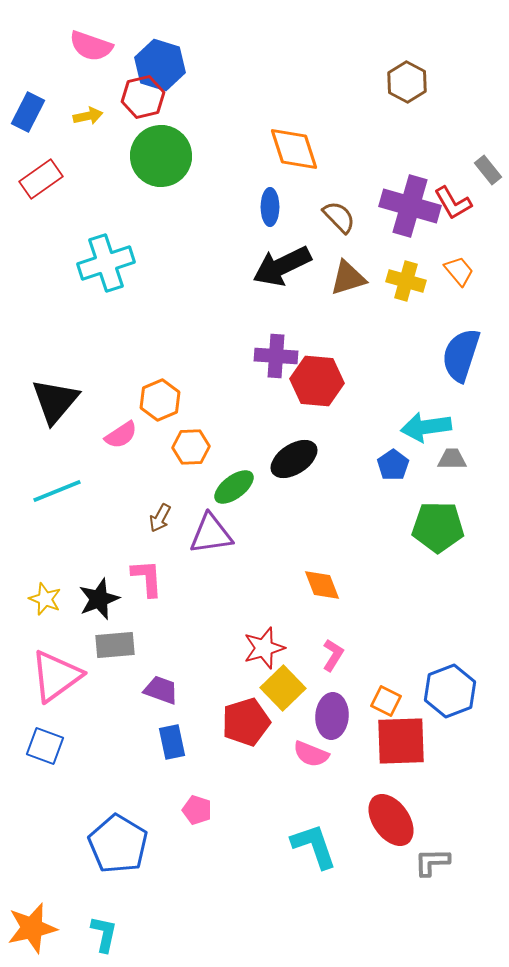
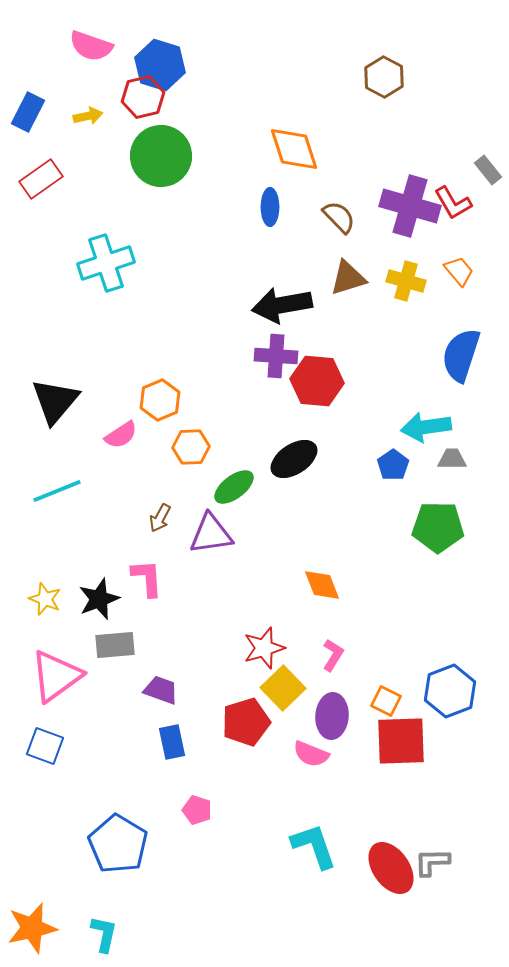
brown hexagon at (407, 82): moved 23 px left, 5 px up
black arrow at (282, 266): moved 39 px down; rotated 16 degrees clockwise
red ellipse at (391, 820): moved 48 px down
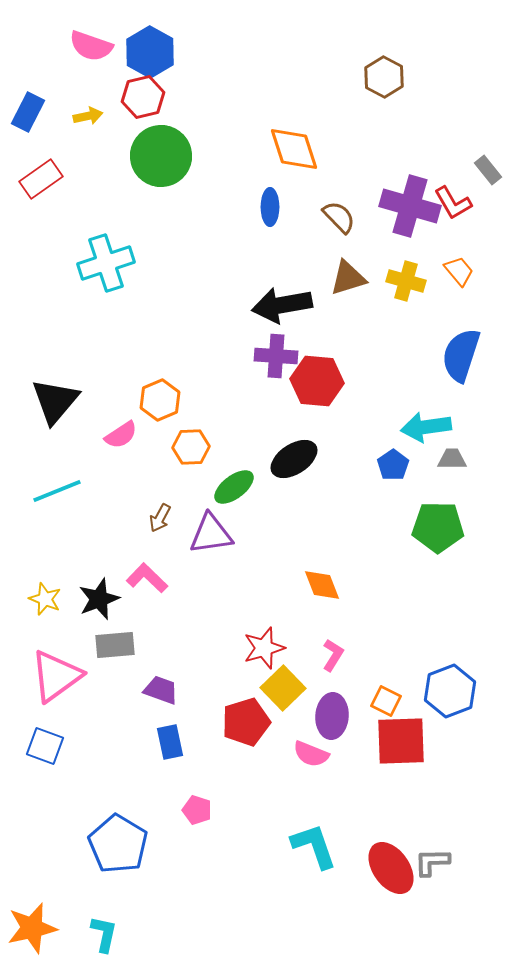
blue hexagon at (160, 65): moved 10 px left, 13 px up; rotated 12 degrees clockwise
pink L-shape at (147, 578): rotated 42 degrees counterclockwise
blue rectangle at (172, 742): moved 2 px left
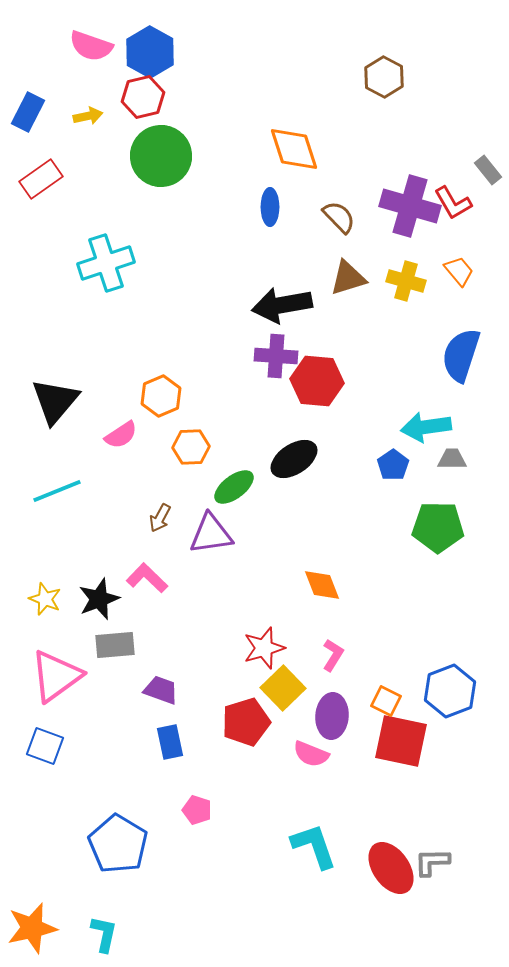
orange hexagon at (160, 400): moved 1 px right, 4 px up
red square at (401, 741): rotated 14 degrees clockwise
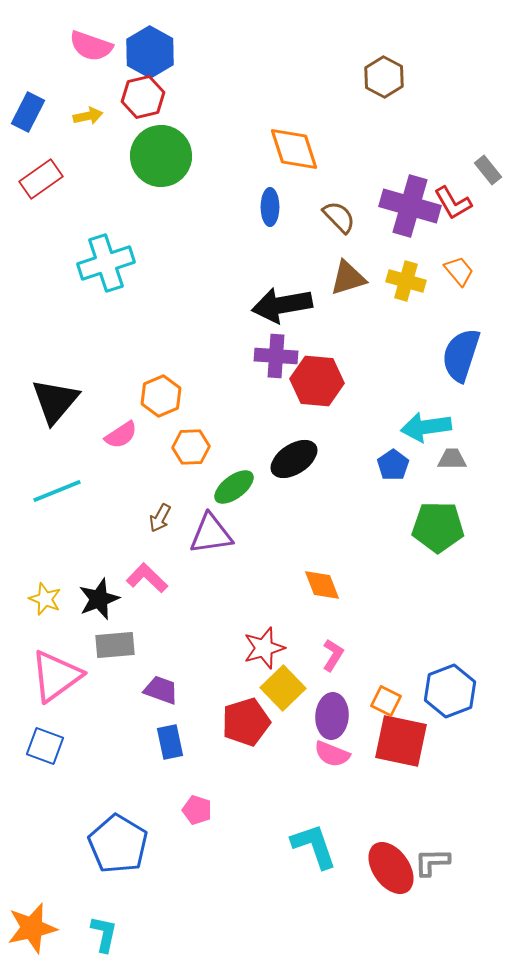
pink semicircle at (311, 754): moved 21 px right
